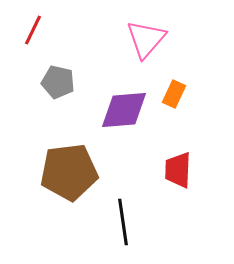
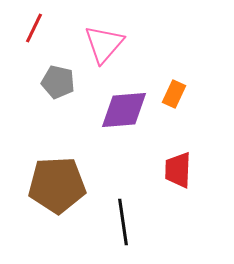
red line: moved 1 px right, 2 px up
pink triangle: moved 42 px left, 5 px down
brown pentagon: moved 12 px left, 13 px down; rotated 4 degrees clockwise
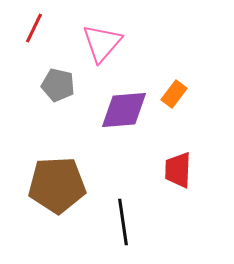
pink triangle: moved 2 px left, 1 px up
gray pentagon: moved 3 px down
orange rectangle: rotated 12 degrees clockwise
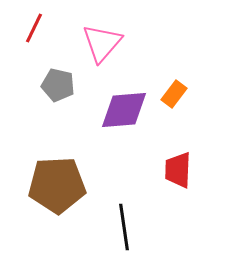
black line: moved 1 px right, 5 px down
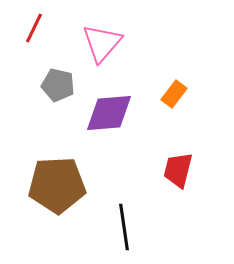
purple diamond: moved 15 px left, 3 px down
red trapezoid: rotated 12 degrees clockwise
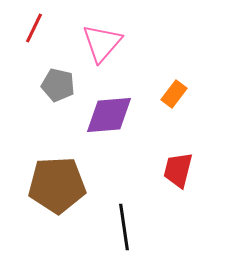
purple diamond: moved 2 px down
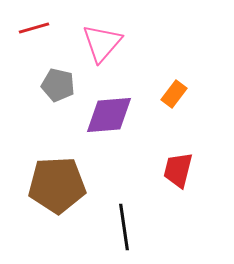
red line: rotated 48 degrees clockwise
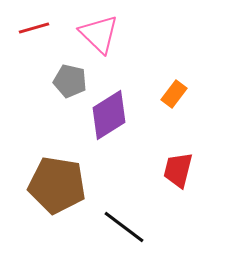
pink triangle: moved 3 px left, 9 px up; rotated 27 degrees counterclockwise
gray pentagon: moved 12 px right, 4 px up
purple diamond: rotated 27 degrees counterclockwise
brown pentagon: rotated 12 degrees clockwise
black line: rotated 45 degrees counterclockwise
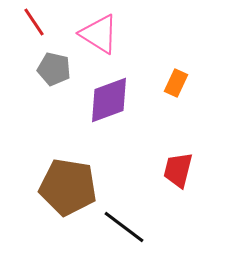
red line: moved 6 px up; rotated 72 degrees clockwise
pink triangle: rotated 12 degrees counterclockwise
gray pentagon: moved 16 px left, 12 px up
orange rectangle: moved 2 px right, 11 px up; rotated 12 degrees counterclockwise
purple diamond: moved 15 px up; rotated 12 degrees clockwise
brown pentagon: moved 11 px right, 2 px down
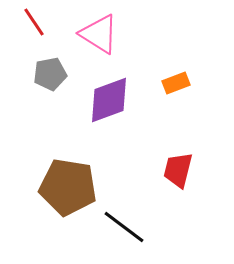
gray pentagon: moved 4 px left, 5 px down; rotated 24 degrees counterclockwise
orange rectangle: rotated 44 degrees clockwise
